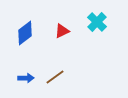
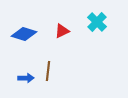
blue diamond: moved 1 px left, 1 px down; rotated 55 degrees clockwise
brown line: moved 7 px left, 6 px up; rotated 48 degrees counterclockwise
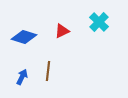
cyan cross: moved 2 px right
blue diamond: moved 3 px down
blue arrow: moved 4 px left, 1 px up; rotated 63 degrees counterclockwise
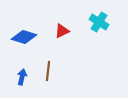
cyan cross: rotated 12 degrees counterclockwise
blue arrow: rotated 14 degrees counterclockwise
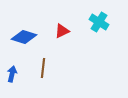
brown line: moved 5 px left, 3 px up
blue arrow: moved 10 px left, 3 px up
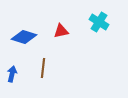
red triangle: moved 1 px left; rotated 14 degrees clockwise
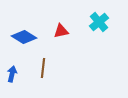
cyan cross: rotated 18 degrees clockwise
blue diamond: rotated 15 degrees clockwise
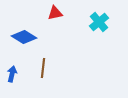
red triangle: moved 6 px left, 18 px up
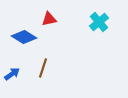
red triangle: moved 6 px left, 6 px down
brown line: rotated 12 degrees clockwise
blue arrow: rotated 42 degrees clockwise
